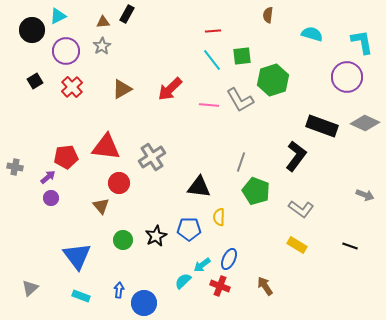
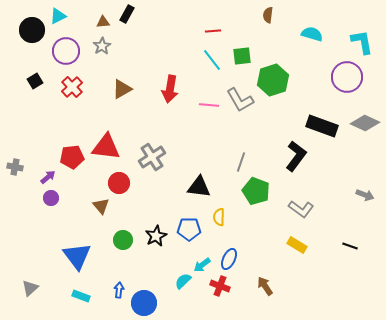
red arrow at (170, 89): rotated 36 degrees counterclockwise
red pentagon at (66, 157): moved 6 px right
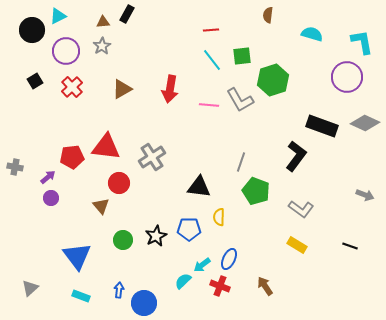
red line at (213, 31): moved 2 px left, 1 px up
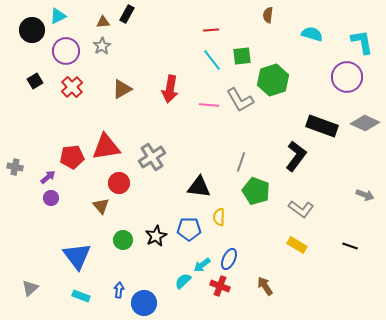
red triangle at (106, 147): rotated 16 degrees counterclockwise
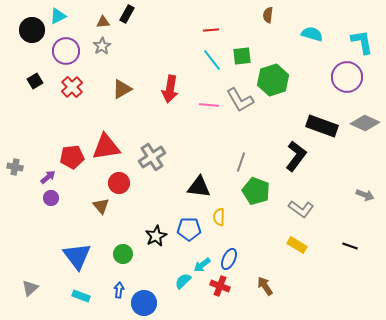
green circle at (123, 240): moved 14 px down
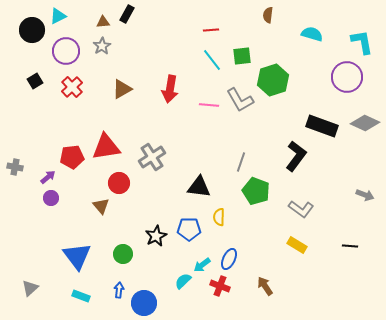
black line at (350, 246): rotated 14 degrees counterclockwise
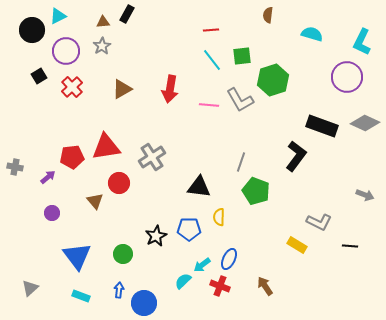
cyan L-shape at (362, 42): rotated 144 degrees counterclockwise
black square at (35, 81): moved 4 px right, 5 px up
purple circle at (51, 198): moved 1 px right, 15 px down
brown triangle at (101, 206): moved 6 px left, 5 px up
gray L-shape at (301, 209): moved 18 px right, 13 px down; rotated 10 degrees counterclockwise
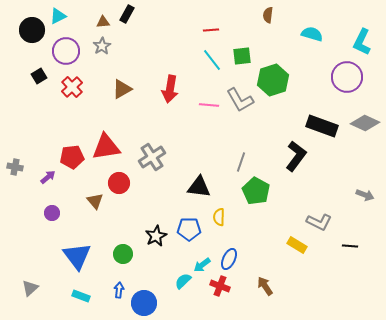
green pentagon at (256, 191): rotated 8 degrees clockwise
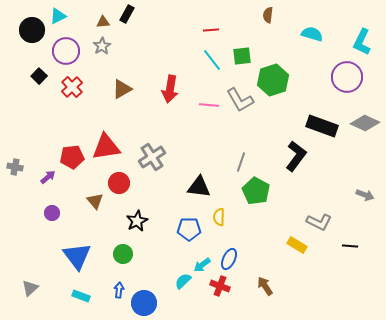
black square at (39, 76): rotated 14 degrees counterclockwise
black star at (156, 236): moved 19 px left, 15 px up
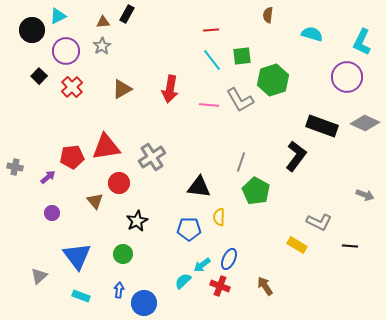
gray triangle at (30, 288): moved 9 px right, 12 px up
